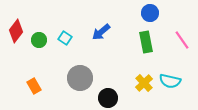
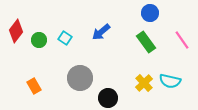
green rectangle: rotated 25 degrees counterclockwise
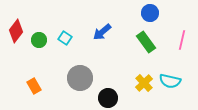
blue arrow: moved 1 px right
pink line: rotated 48 degrees clockwise
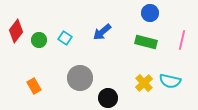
green rectangle: rotated 40 degrees counterclockwise
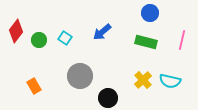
gray circle: moved 2 px up
yellow cross: moved 1 px left, 3 px up
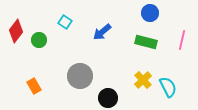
cyan square: moved 16 px up
cyan semicircle: moved 2 px left, 6 px down; rotated 130 degrees counterclockwise
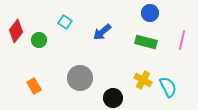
gray circle: moved 2 px down
yellow cross: rotated 18 degrees counterclockwise
black circle: moved 5 px right
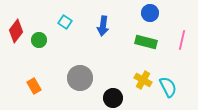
blue arrow: moved 1 px right, 6 px up; rotated 42 degrees counterclockwise
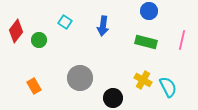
blue circle: moved 1 px left, 2 px up
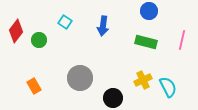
yellow cross: rotated 36 degrees clockwise
